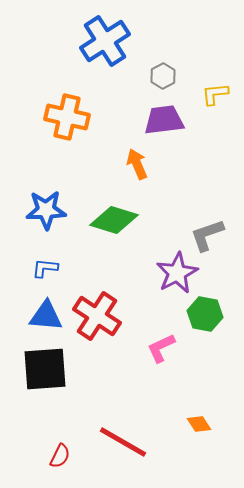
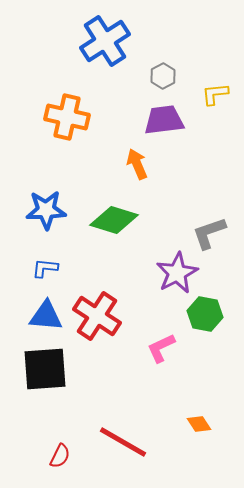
gray L-shape: moved 2 px right, 2 px up
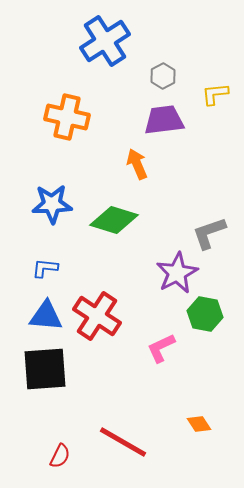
blue star: moved 6 px right, 6 px up
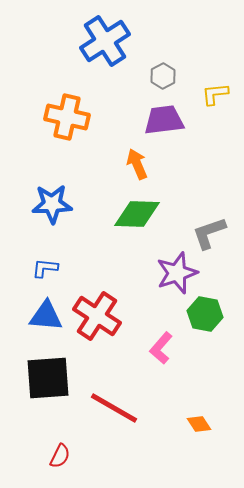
green diamond: moved 23 px right, 6 px up; rotated 15 degrees counterclockwise
purple star: rotated 9 degrees clockwise
pink L-shape: rotated 24 degrees counterclockwise
black square: moved 3 px right, 9 px down
red line: moved 9 px left, 34 px up
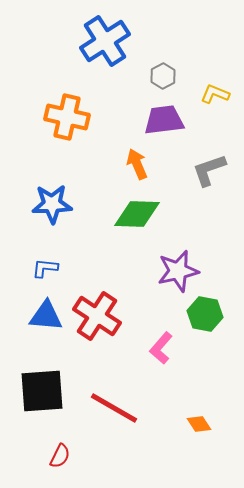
yellow L-shape: rotated 28 degrees clockwise
gray L-shape: moved 63 px up
purple star: moved 1 px right, 2 px up; rotated 6 degrees clockwise
black square: moved 6 px left, 13 px down
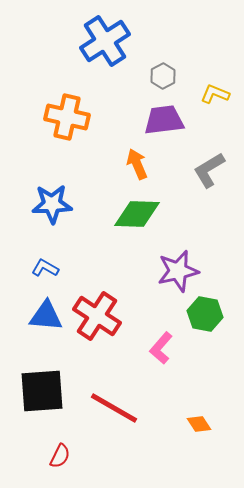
gray L-shape: rotated 12 degrees counterclockwise
blue L-shape: rotated 24 degrees clockwise
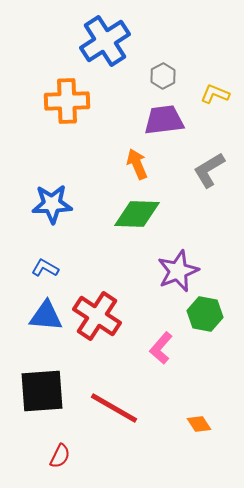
orange cross: moved 16 px up; rotated 15 degrees counterclockwise
purple star: rotated 9 degrees counterclockwise
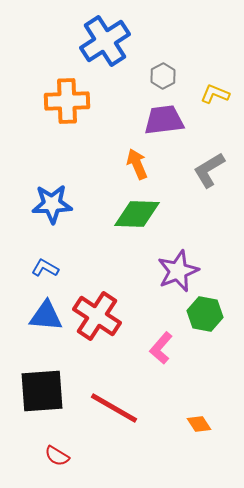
red semicircle: moved 3 px left; rotated 95 degrees clockwise
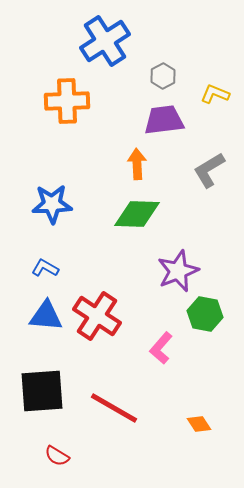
orange arrow: rotated 20 degrees clockwise
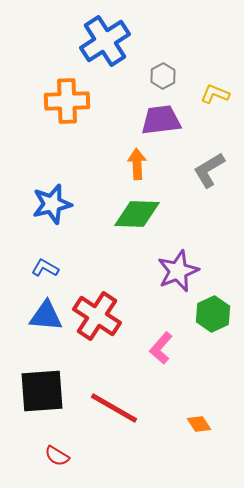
purple trapezoid: moved 3 px left
blue star: rotated 12 degrees counterclockwise
green hexagon: moved 8 px right; rotated 24 degrees clockwise
